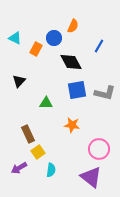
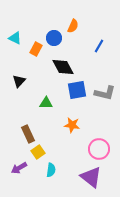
black diamond: moved 8 px left, 5 px down
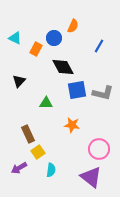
gray L-shape: moved 2 px left
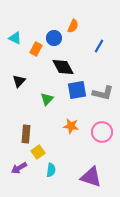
green triangle: moved 1 px right, 4 px up; rotated 48 degrees counterclockwise
orange star: moved 1 px left, 1 px down
brown rectangle: moved 2 px left; rotated 30 degrees clockwise
pink circle: moved 3 px right, 17 px up
purple triangle: rotated 20 degrees counterclockwise
